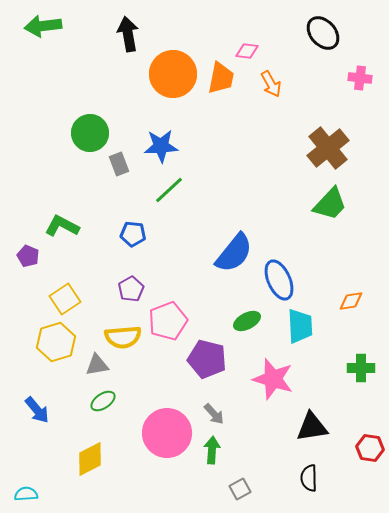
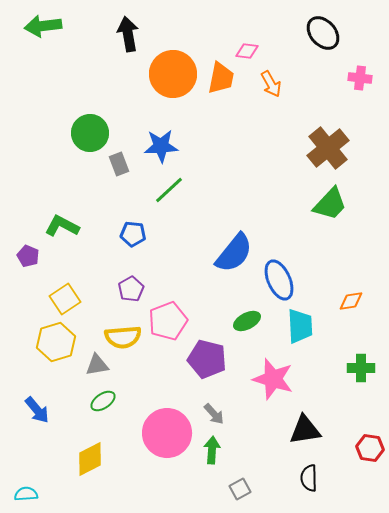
black triangle at (312, 427): moved 7 px left, 3 px down
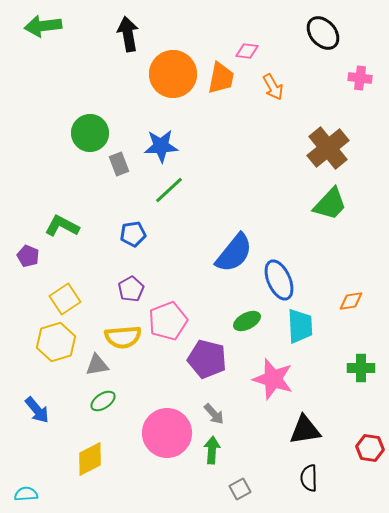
orange arrow at (271, 84): moved 2 px right, 3 px down
blue pentagon at (133, 234): rotated 15 degrees counterclockwise
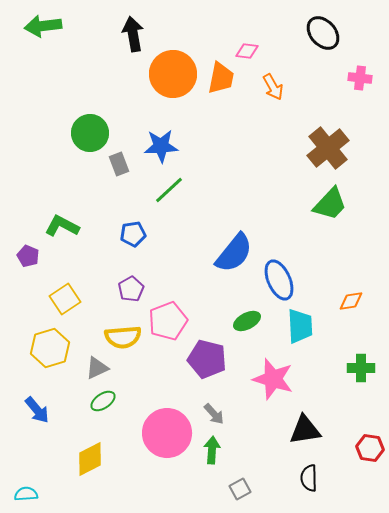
black arrow at (128, 34): moved 5 px right
yellow hexagon at (56, 342): moved 6 px left, 6 px down
gray triangle at (97, 365): moved 3 px down; rotated 15 degrees counterclockwise
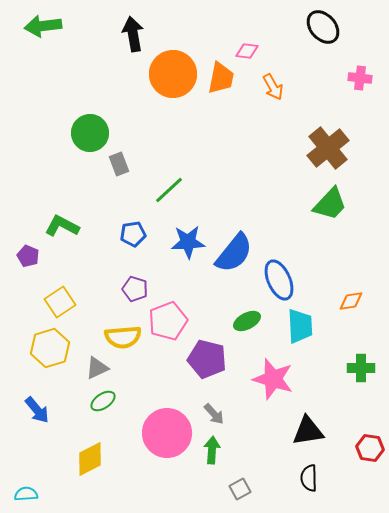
black ellipse at (323, 33): moved 6 px up
blue star at (161, 146): moved 27 px right, 96 px down
purple pentagon at (131, 289): moved 4 px right; rotated 25 degrees counterclockwise
yellow square at (65, 299): moved 5 px left, 3 px down
black triangle at (305, 430): moved 3 px right, 1 px down
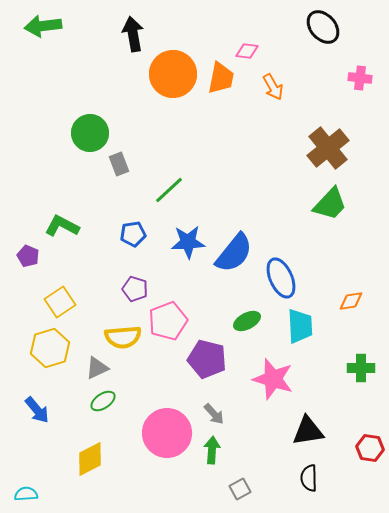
blue ellipse at (279, 280): moved 2 px right, 2 px up
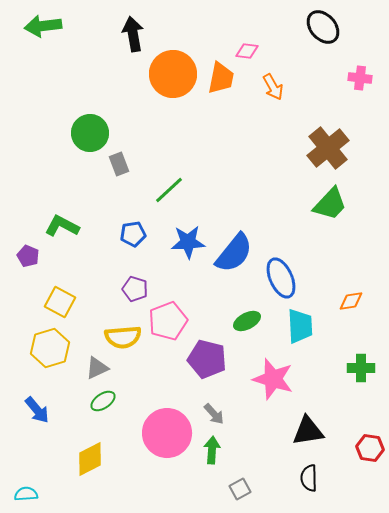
yellow square at (60, 302): rotated 28 degrees counterclockwise
